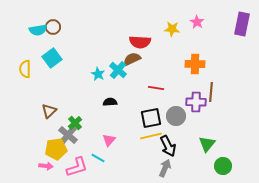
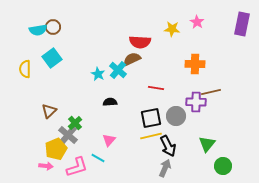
brown line: rotated 72 degrees clockwise
yellow pentagon: rotated 15 degrees counterclockwise
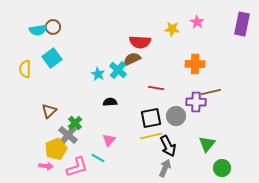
green circle: moved 1 px left, 2 px down
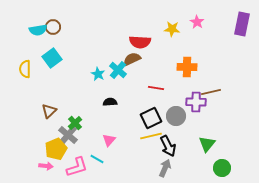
orange cross: moved 8 px left, 3 px down
black square: rotated 15 degrees counterclockwise
cyan line: moved 1 px left, 1 px down
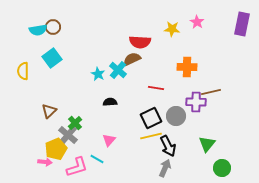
yellow semicircle: moved 2 px left, 2 px down
pink arrow: moved 1 px left, 4 px up
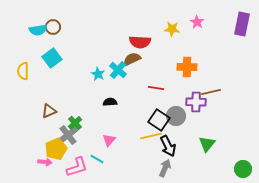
brown triangle: rotated 21 degrees clockwise
black square: moved 8 px right, 2 px down; rotated 30 degrees counterclockwise
gray cross: rotated 12 degrees clockwise
green circle: moved 21 px right, 1 px down
